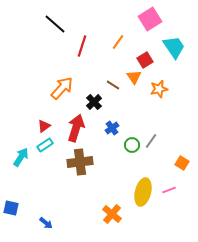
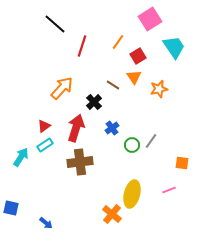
red square: moved 7 px left, 4 px up
orange square: rotated 24 degrees counterclockwise
yellow ellipse: moved 11 px left, 2 px down
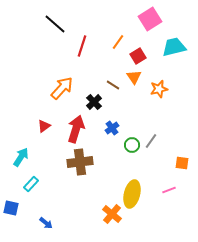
cyan trapezoid: rotated 70 degrees counterclockwise
red arrow: moved 1 px down
cyan rectangle: moved 14 px left, 39 px down; rotated 14 degrees counterclockwise
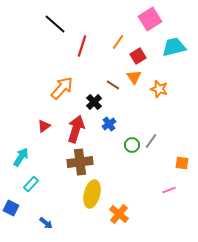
orange star: rotated 30 degrees clockwise
blue cross: moved 3 px left, 4 px up
yellow ellipse: moved 40 px left
blue square: rotated 14 degrees clockwise
orange cross: moved 7 px right
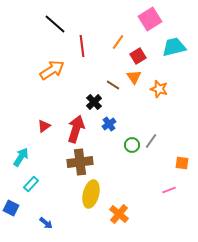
red line: rotated 25 degrees counterclockwise
orange arrow: moved 10 px left, 18 px up; rotated 15 degrees clockwise
yellow ellipse: moved 1 px left
